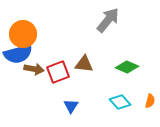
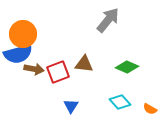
orange semicircle: moved 8 px down; rotated 104 degrees clockwise
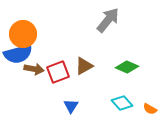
brown triangle: moved 2 px down; rotated 36 degrees counterclockwise
cyan diamond: moved 2 px right, 1 px down
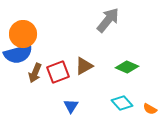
brown arrow: moved 1 px right, 4 px down; rotated 102 degrees clockwise
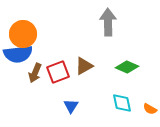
gray arrow: moved 2 px down; rotated 40 degrees counterclockwise
blue semicircle: rotated 8 degrees clockwise
cyan diamond: rotated 30 degrees clockwise
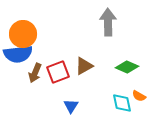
orange semicircle: moved 11 px left, 13 px up
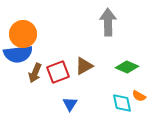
blue triangle: moved 1 px left, 2 px up
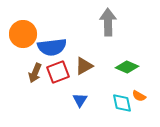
blue semicircle: moved 34 px right, 7 px up
blue triangle: moved 10 px right, 4 px up
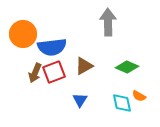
red square: moved 4 px left
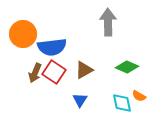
brown triangle: moved 4 px down
red square: rotated 35 degrees counterclockwise
